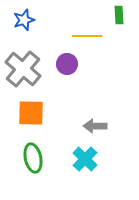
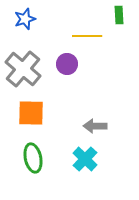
blue star: moved 1 px right, 1 px up
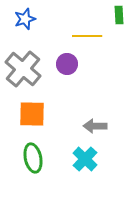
orange square: moved 1 px right, 1 px down
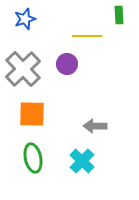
gray cross: rotated 6 degrees clockwise
cyan cross: moved 3 px left, 2 px down
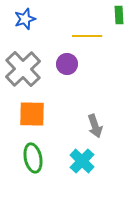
gray arrow: rotated 110 degrees counterclockwise
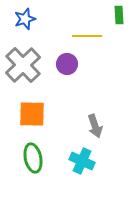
gray cross: moved 4 px up
cyan cross: rotated 20 degrees counterclockwise
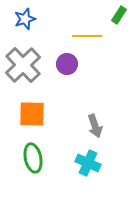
green rectangle: rotated 36 degrees clockwise
cyan cross: moved 6 px right, 2 px down
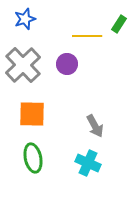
green rectangle: moved 9 px down
gray arrow: rotated 10 degrees counterclockwise
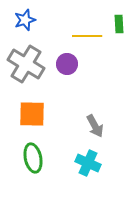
blue star: moved 1 px down
green rectangle: rotated 36 degrees counterclockwise
gray cross: moved 3 px right, 1 px up; rotated 15 degrees counterclockwise
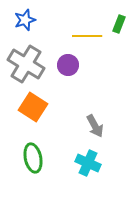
green rectangle: rotated 24 degrees clockwise
purple circle: moved 1 px right, 1 px down
orange square: moved 1 px right, 7 px up; rotated 32 degrees clockwise
